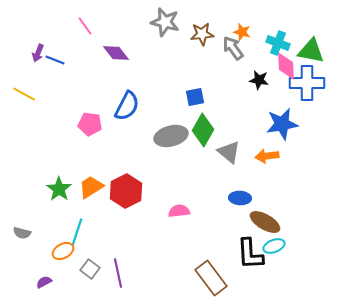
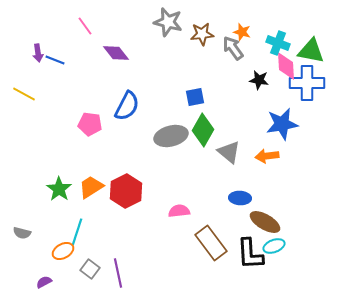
gray star: moved 3 px right
purple arrow: rotated 30 degrees counterclockwise
brown rectangle: moved 35 px up
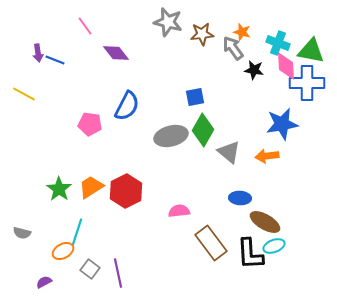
black star: moved 5 px left, 10 px up
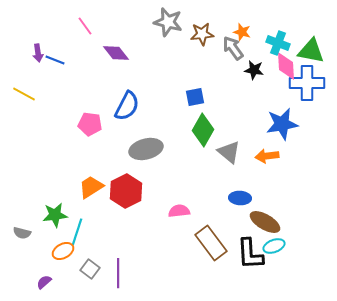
gray ellipse: moved 25 px left, 13 px down
green star: moved 4 px left, 26 px down; rotated 30 degrees clockwise
purple line: rotated 12 degrees clockwise
purple semicircle: rotated 14 degrees counterclockwise
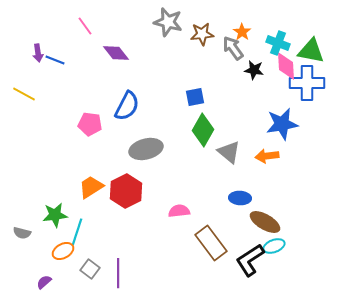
orange star: rotated 18 degrees clockwise
black L-shape: moved 6 px down; rotated 60 degrees clockwise
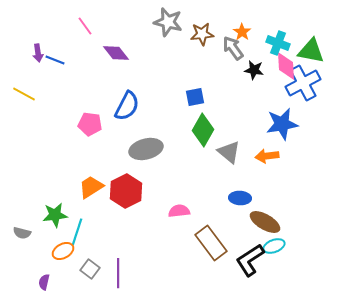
blue cross: moved 4 px left; rotated 28 degrees counterclockwise
purple semicircle: rotated 35 degrees counterclockwise
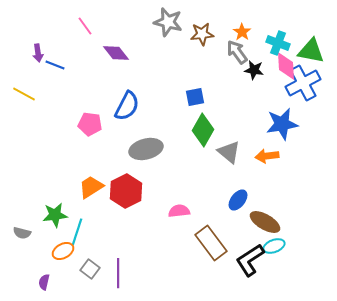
gray arrow: moved 4 px right, 4 px down
blue line: moved 5 px down
blue ellipse: moved 2 px left, 2 px down; rotated 55 degrees counterclockwise
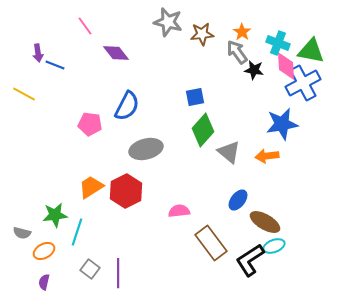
green diamond: rotated 12 degrees clockwise
orange ellipse: moved 19 px left
